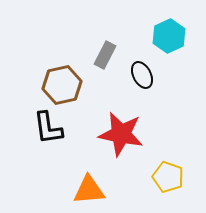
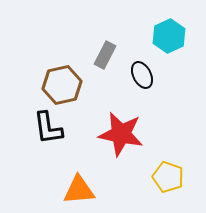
orange triangle: moved 10 px left
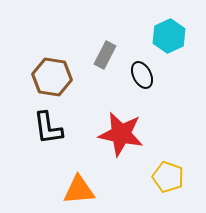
brown hexagon: moved 10 px left, 8 px up; rotated 21 degrees clockwise
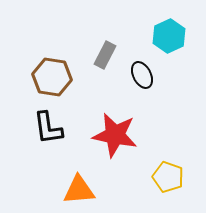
red star: moved 6 px left, 1 px down
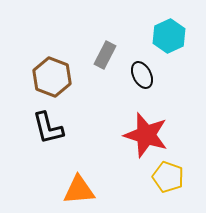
brown hexagon: rotated 12 degrees clockwise
black L-shape: rotated 6 degrees counterclockwise
red star: moved 31 px right; rotated 6 degrees clockwise
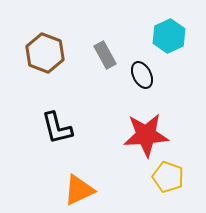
gray rectangle: rotated 56 degrees counterclockwise
brown hexagon: moved 7 px left, 24 px up
black L-shape: moved 9 px right
red star: rotated 21 degrees counterclockwise
orange triangle: rotated 20 degrees counterclockwise
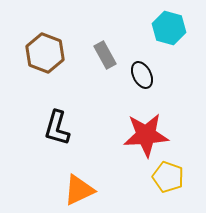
cyan hexagon: moved 8 px up; rotated 20 degrees counterclockwise
black L-shape: rotated 30 degrees clockwise
